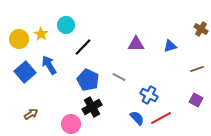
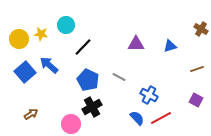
yellow star: rotated 24 degrees counterclockwise
blue arrow: rotated 18 degrees counterclockwise
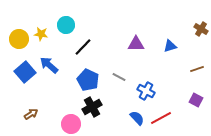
blue cross: moved 3 px left, 4 px up
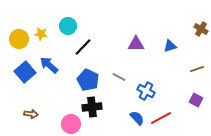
cyan circle: moved 2 px right, 1 px down
black cross: rotated 24 degrees clockwise
brown arrow: rotated 40 degrees clockwise
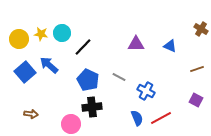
cyan circle: moved 6 px left, 7 px down
blue triangle: rotated 40 degrees clockwise
blue semicircle: rotated 21 degrees clockwise
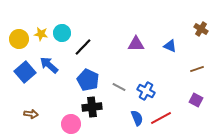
gray line: moved 10 px down
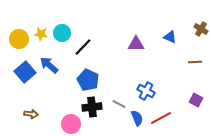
blue triangle: moved 9 px up
brown line: moved 2 px left, 7 px up; rotated 16 degrees clockwise
gray line: moved 17 px down
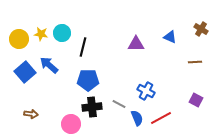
black line: rotated 30 degrees counterclockwise
blue pentagon: rotated 25 degrees counterclockwise
